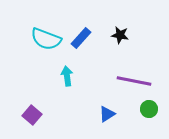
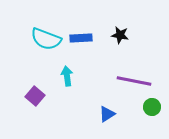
blue rectangle: rotated 45 degrees clockwise
green circle: moved 3 px right, 2 px up
purple square: moved 3 px right, 19 px up
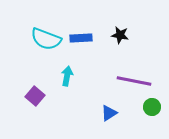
cyan arrow: rotated 18 degrees clockwise
blue triangle: moved 2 px right, 1 px up
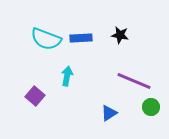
purple line: rotated 12 degrees clockwise
green circle: moved 1 px left
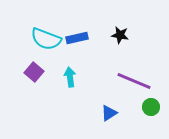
blue rectangle: moved 4 px left; rotated 10 degrees counterclockwise
cyan arrow: moved 3 px right, 1 px down; rotated 18 degrees counterclockwise
purple square: moved 1 px left, 24 px up
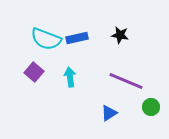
purple line: moved 8 px left
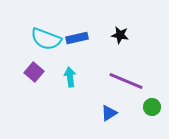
green circle: moved 1 px right
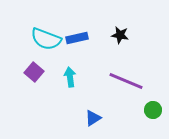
green circle: moved 1 px right, 3 px down
blue triangle: moved 16 px left, 5 px down
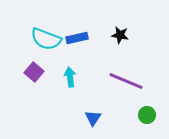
green circle: moved 6 px left, 5 px down
blue triangle: rotated 24 degrees counterclockwise
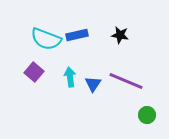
blue rectangle: moved 3 px up
blue triangle: moved 34 px up
